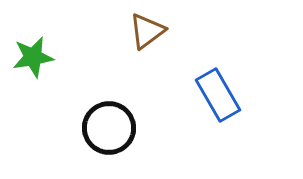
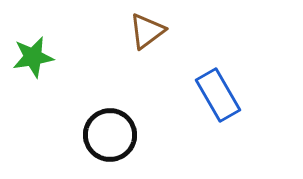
black circle: moved 1 px right, 7 px down
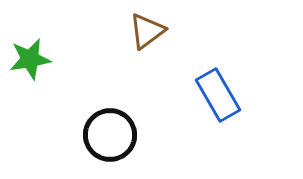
green star: moved 3 px left, 2 px down
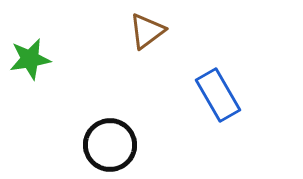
black circle: moved 10 px down
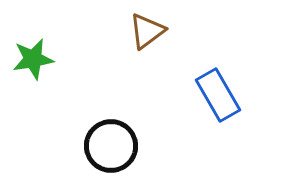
green star: moved 3 px right
black circle: moved 1 px right, 1 px down
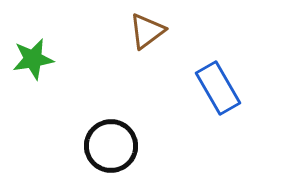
blue rectangle: moved 7 px up
